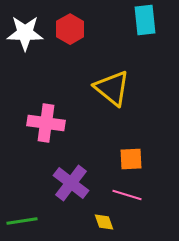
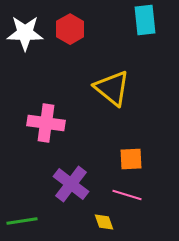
purple cross: moved 1 px down
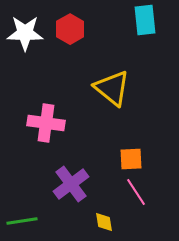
purple cross: rotated 15 degrees clockwise
pink line: moved 9 px right, 3 px up; rotated 40 degrees clockwise
yellow diamond: rotated 10 degrees clockwise
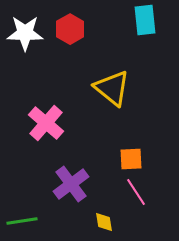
pink cross: rotated 33 degrees clockwise
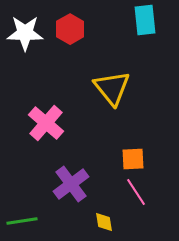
yellow triangle: rotated 12 degrees clockwise
orange square: moved 2 px right
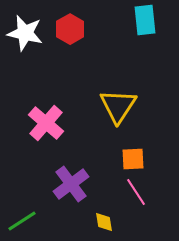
white star: rotated 12 degrees clockwise
yellow triangle: moved 6 px right, 18 px down; rotated 12 degrees clockwise
green line: rotated 24 degrees counterclockwise
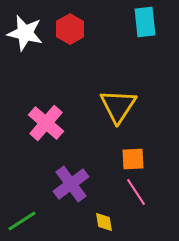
cyan rectangle: moved 2 px down
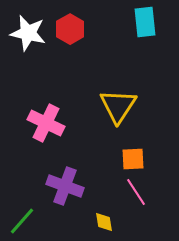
white star: moved 3 px right
pink cross: rotated 15 degrees counterclockwise
purple cross: moved 6 px left, 2 px down; rotated 33 degrees counterclockwise
green line: rotated 16 degrees counterclockwise
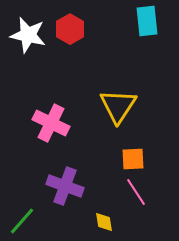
cyan rectangle: moved 2 px right, 1 px up
white star: moved 2 px down
pink cross: moved 5 px right
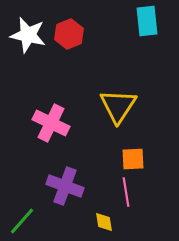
red hexagon: moved 1 px left, 5 px down; rotated 8 degrees clockwise
pink line: moved 10 px left; rotated 24 degrees clockwise
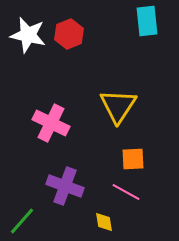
pink line: rotated 52 degrees counterclockwise
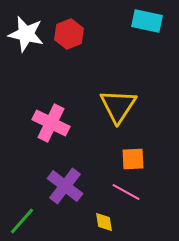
cyan rectangle: rotated 72 degrees counterclockwise
white star: moved 2 px left, 1 px up
purple cross: rotated 18 degrees clockwise
